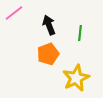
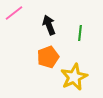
orange pentagon: moved 3 px down
yellow star: moved 2 px left, 1 px up
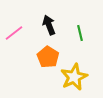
pink line: moved 20 px down
green line: rotated 21 degrees counterclockwise
orange pentagon: rotated 20 degrees counterclockwise
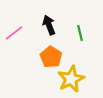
orange pentagon: moved 3 px right
yellow star: moved 3 px left, 2 px down
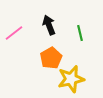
orange pentagon: moved 1 px down; rotated 10 degrees clockwise
yellow star: rotated 12 degrees clockwise
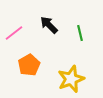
black arrow: rotated 24 degrees counterclockwise
orange pentagon: moved 22 px left, 7 px down
yellow star: rotated 8 degrees counterclockwise
